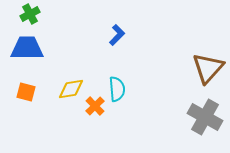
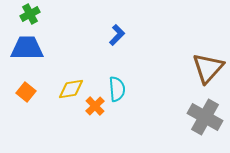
orange square: rotated 24 degrees clockwise
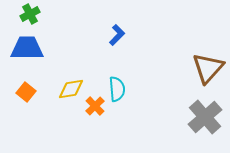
gray cross: rotated 20 degrees clockwise
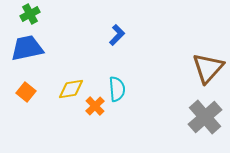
blue trapezoid: rotated 12 degrees counterclockwise
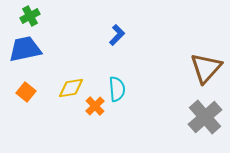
green cross: moved 2 px down
blue trapezoid: moved 2 px left, 1 px down
brown triangle: moved 2 px left
yellow diamond: moved 1 px up
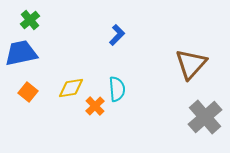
green cross: moved 4 px down; rotated 12 degrees counterclockwise
blue trapezoid: moved 4 px left, 4 px down
brown triangle: moved 15 px left, 4 px up
orange square: moved 2 px right
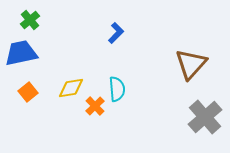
blue L-shape: moved 1 px left, 2 px up
orange square: rotated 12 degrees clockwise
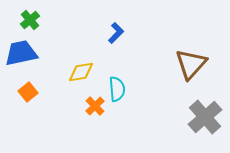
yellow diamond: moved 10 px right, 16 px up
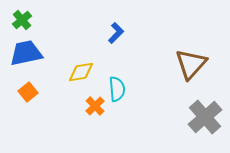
green cross: moved 8 px left
blue trapezoid: moved 5 px right
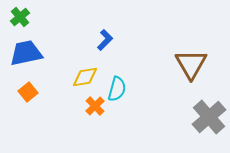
green cross: moved 2 px left, 3 px up
blue L-shape: moved 11 px left, 7 px down
brown triangle: rotated 12 degrees counterclockwise
yellow diamond: moved 4 px right, 5 px down
cyan semicircle: rotated 20 degrees clockwise
gray cross: moved 4 px right
